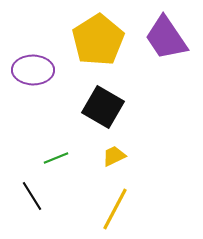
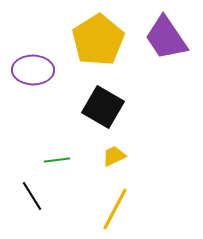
green line: moved 1 px right, 2 px down; rotated 15 degrees clockwise
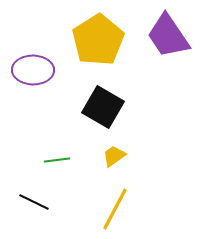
purple trapezoid: moved 2 px right, 2 px up
yellow trapezoid: rotated 10 degrees counterclockwise
black line: moved 2 px right, 6 px down; rotated 32 degrees counterclockwise
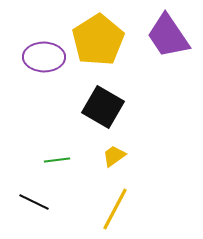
purple ellipse: moved 11 px right, 13 px up
